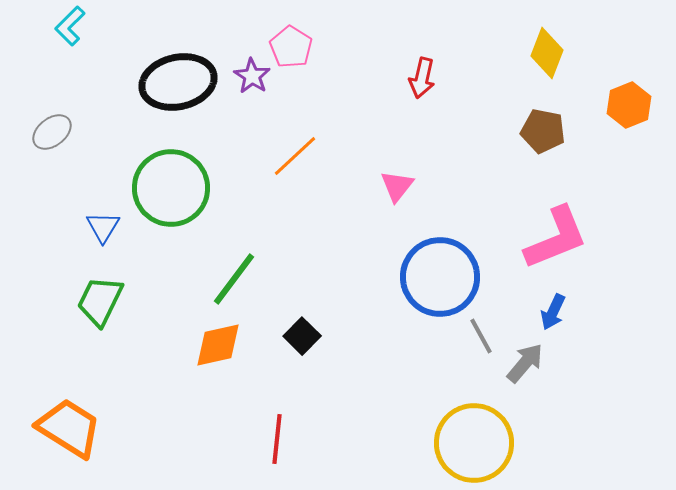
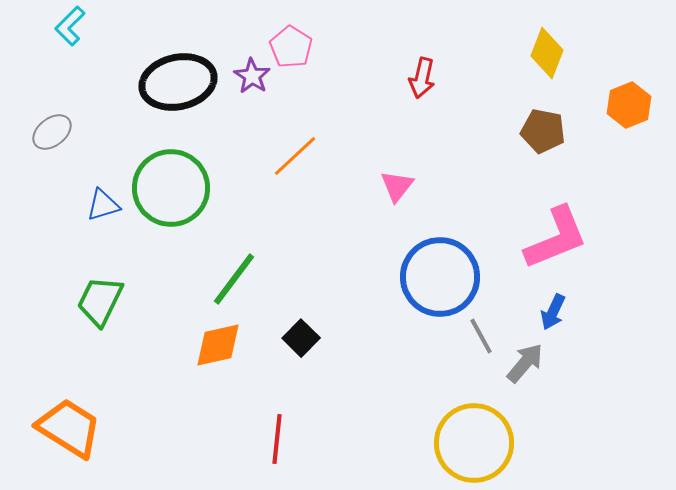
blue triangle: moved 22 px up; rotated 42 degrees clockwise
black square: moved 1 px left, 2 px down
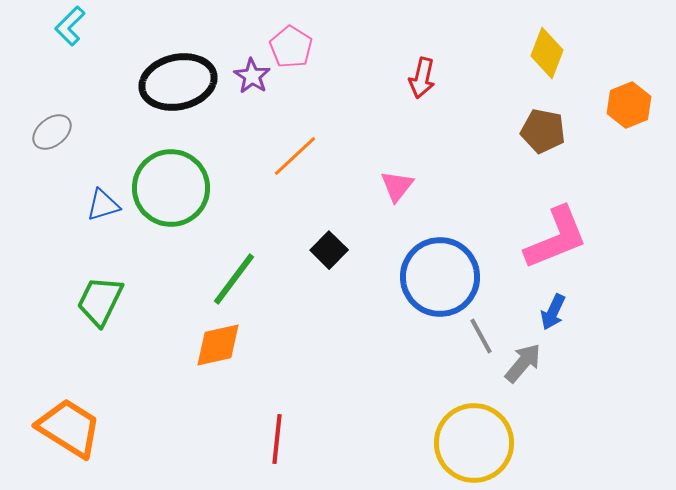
black square: moved 28 px right, 88 px up
gray arrow: moved 2 px left
